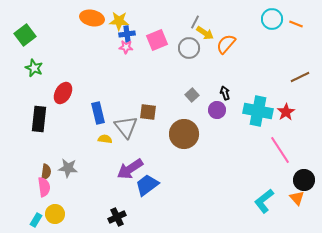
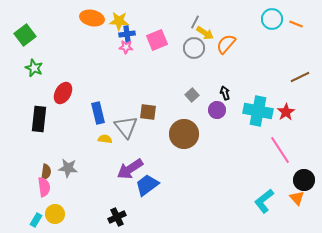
gray circle: moved 5 px right
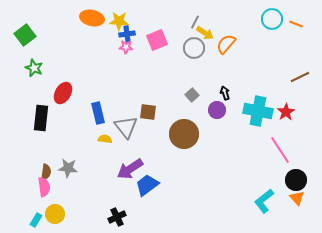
black rectangle: moved 2 px right, 1 px up
black circle: moved 8 px left
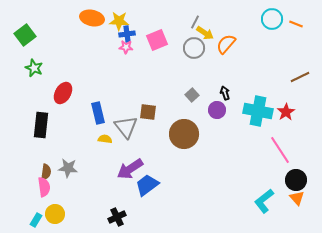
black rectangle: moved 7 px down
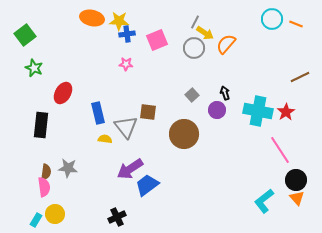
pink star: moved 17 px down
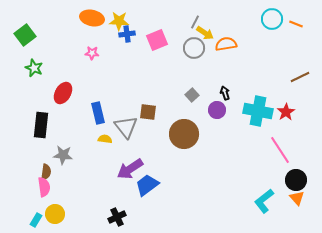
orange semicircle: rotated 40 degrees clockwise
pink star: moved 34 px left, 11 px up
gray star: moved 5 px left, 13 px up
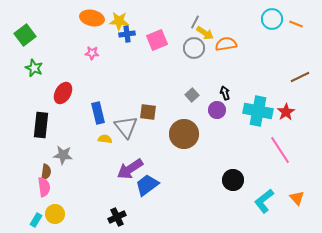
black circle: moved 63 px left
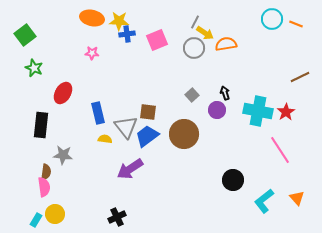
blue trapezoid: moved 49 px up
